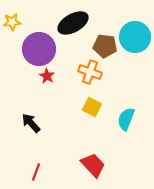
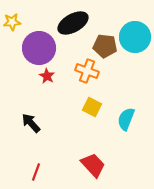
purple circle: moved 1 px up
orange cross: moved 3 px left, 1 px up
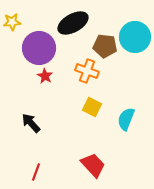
red star: moved 2 px left
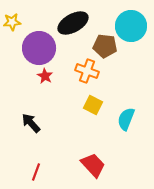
cyan circle: moved 4 px left, 11 px up
yellow square: moved 1 px right, 2 px up
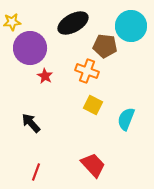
purple circle: moved 9 px left
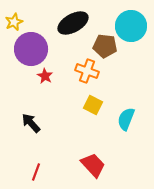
yellow star: moved 2 px right; rotated 18 degrees counterclockwise
purple circle: moved 1 px right, 1 px down
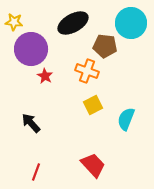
yellow star: rotated 30 degrees clockwise
cyan circle: moved 3 px up
yellow square: rotated 36 degrees clockwise
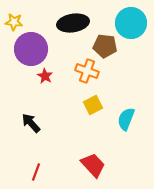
black ellipse: rotated 20 degrees clockwise
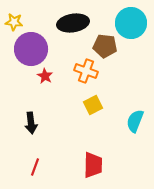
orange cross: moved 1 px left
cyan semicircle: moved 9 px right, 2 px down
black arrow: rotated 145 degrees counterclockwise
red trapezoid: rotated 44 degrees clockwise
red line: moved 1 px left, 5 px up
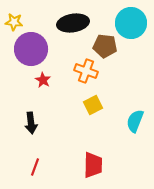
red star: moved 2 px left, 4 px down
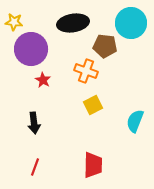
black arrow: moved 3 px right
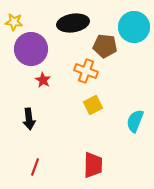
cyan circle: moved 3 px right, 4 px down
black arrow: moved 5 px left, 4 px up
